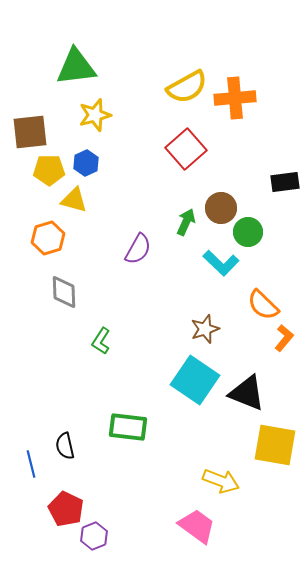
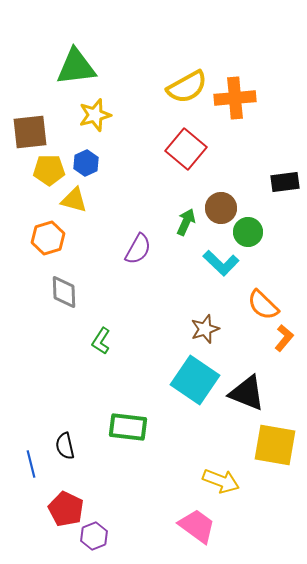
red square: rotated 9 degrees counterclockwise
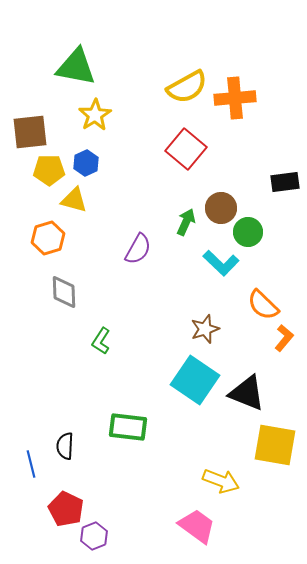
green triangle: rotated 18 degrees clockwise
yellow star: rotated 16 degrees counterclockwise
black semicircle: rotated 16 degrees clockwise
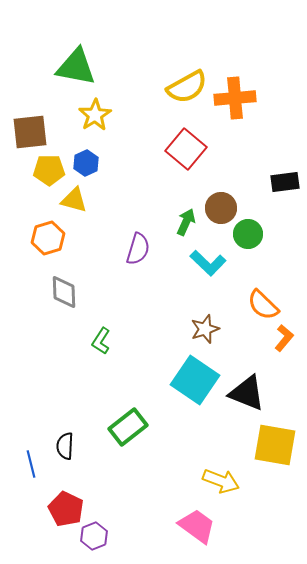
green circle: moved 2 px down
purple semicircle: rotated 12 degrees counterclockwise
cyan L-shape: moved 13 px left
green rectangle: rotated 45 degrees counterclockwise
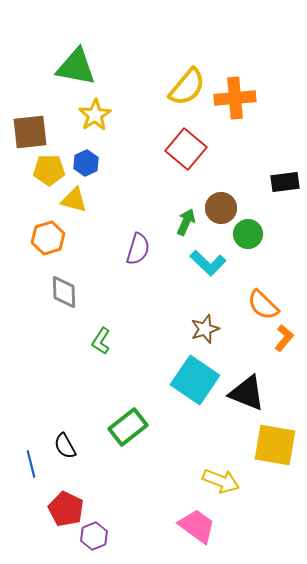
yellow semicircle: rotated 21 degrees counterclockwise
black semicircle: rotated 32 degrees counterclockwise
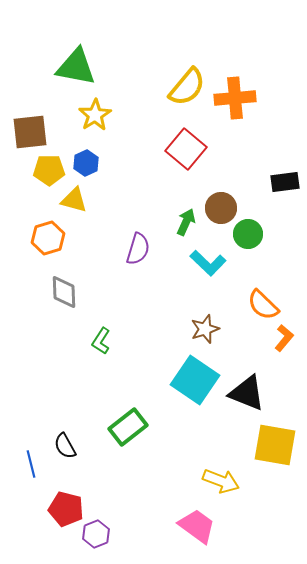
red pentagon: rotated 12 degrees counterclockwise
purple hexagon: moved 2 px right, 2 px up
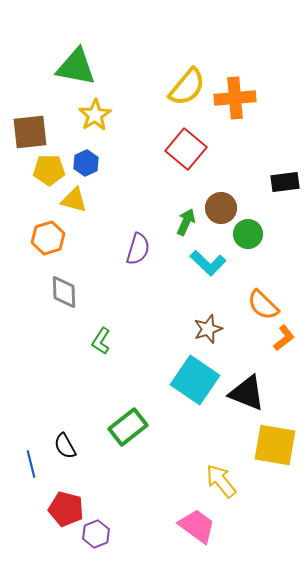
brown star: moved 3 px right
orange L-shape: rotated 12 degrees clockwise
yellow arrow: rotated 150 degrees counterclockwise
